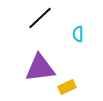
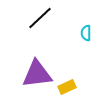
cyan semicircle: moved 8 px right, 1 px up
purple triangle: moved 3 px left, 6 px down
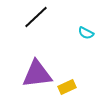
black line: moved 4 px left, 1 px up
cyan semicircle: rotated 63 degrees counterclockwise
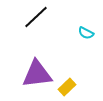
yellow rectangle: rotated 18 degrees counterclockwise
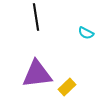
black line: rotated 56 degrees counterclockwise
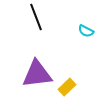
black line: rotated 12 degrees counterclockwise
cyan semicircle: moved 2 px up
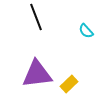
cyan semicircle: rotated 21 degrees clockwise
yellow rectangle: moved 2 px right, 3 px up
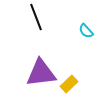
purple triangle: moved 4 px right, 1 px up
